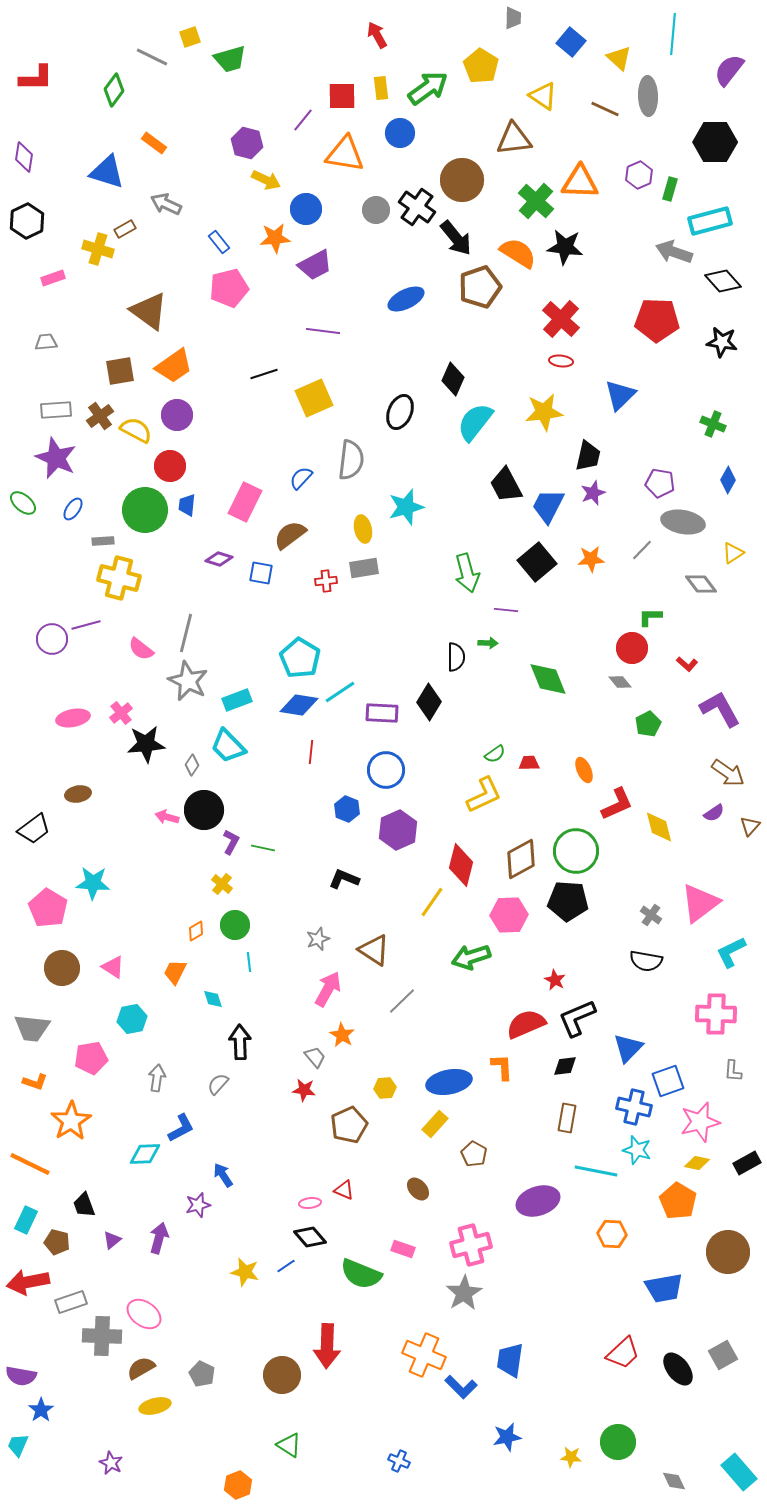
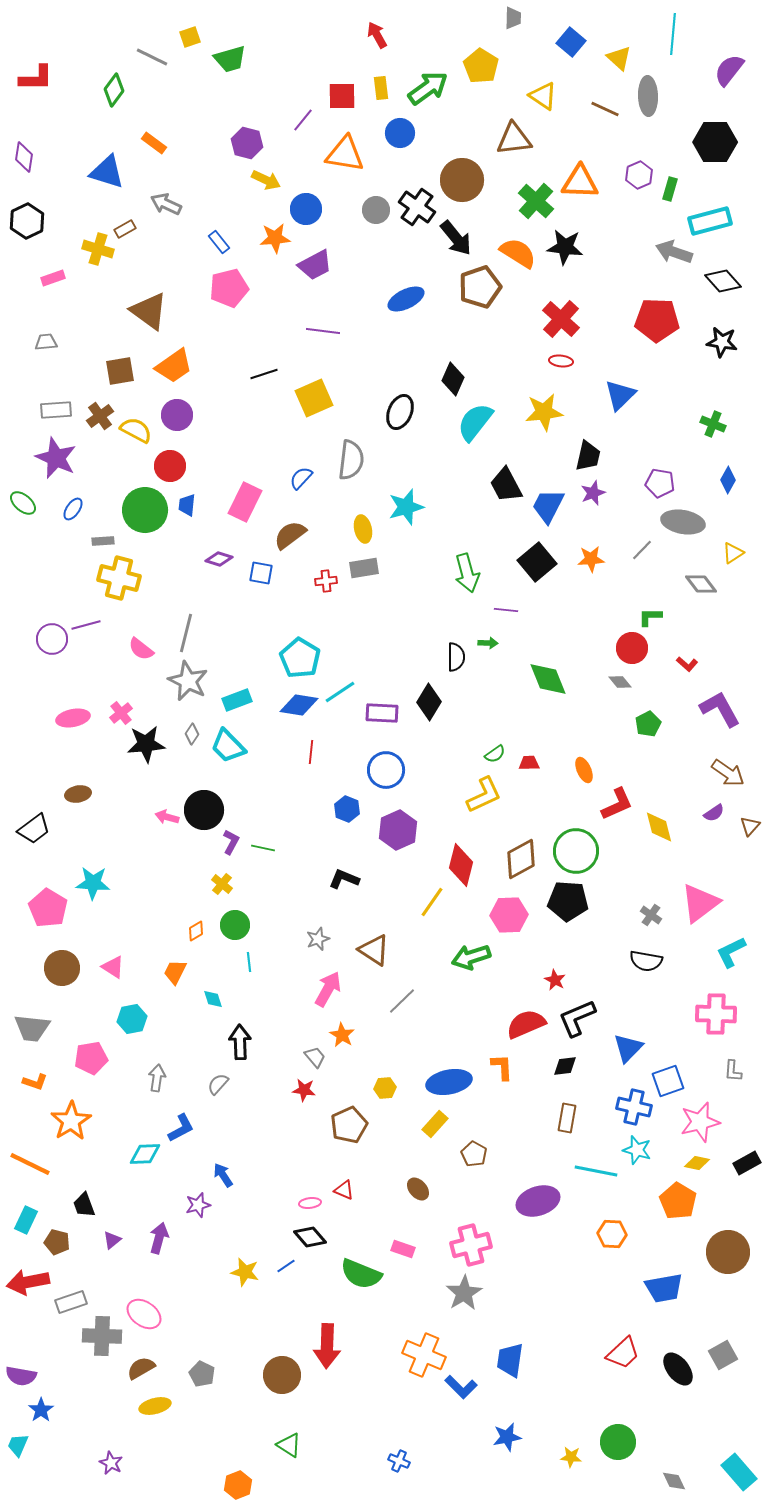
gray diamond at (192, 765): moved 31 px up
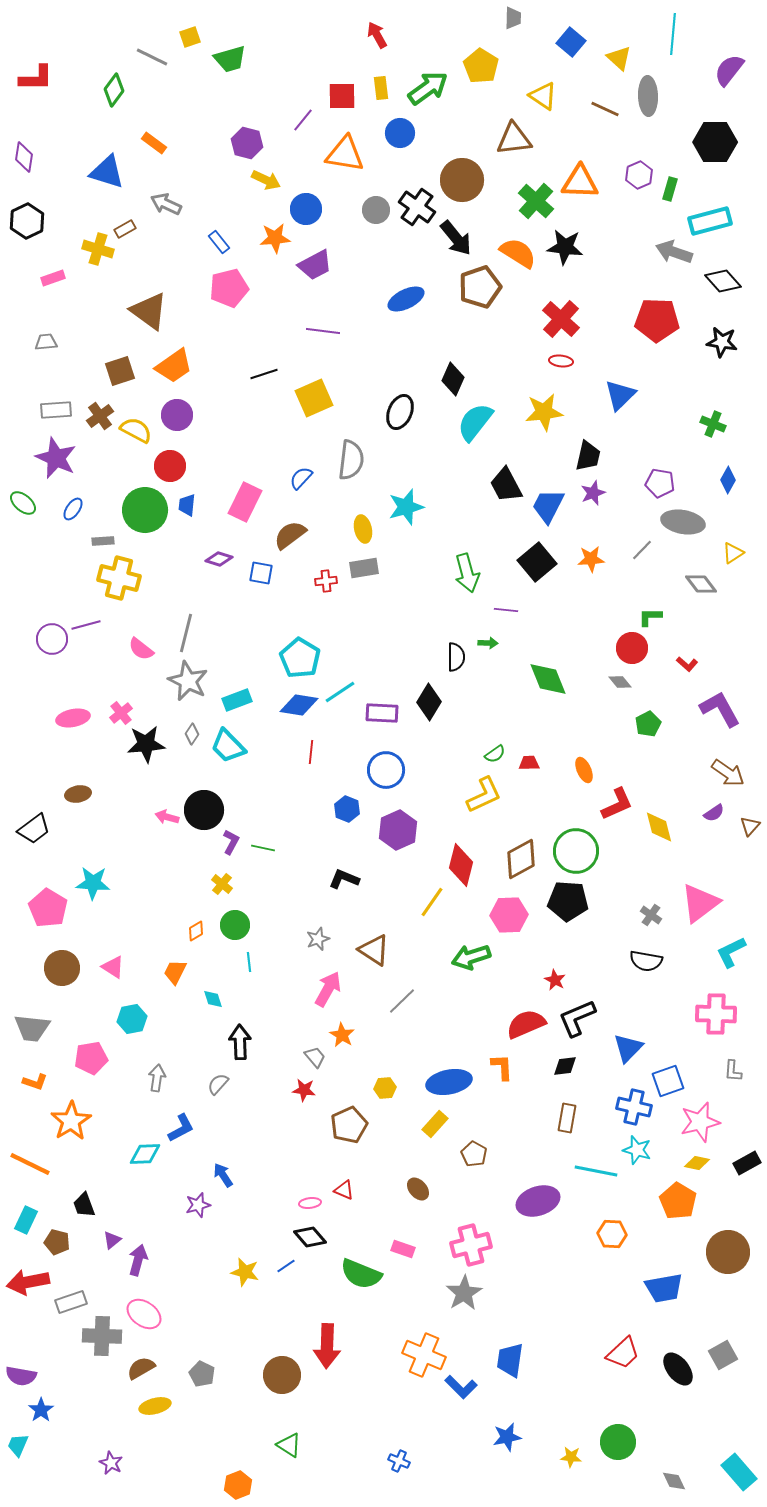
brown square at (120, 371): rotated 8 degrees counterclockwise
purple arrow at (159, 1238): moved 21 px left, 22 px down
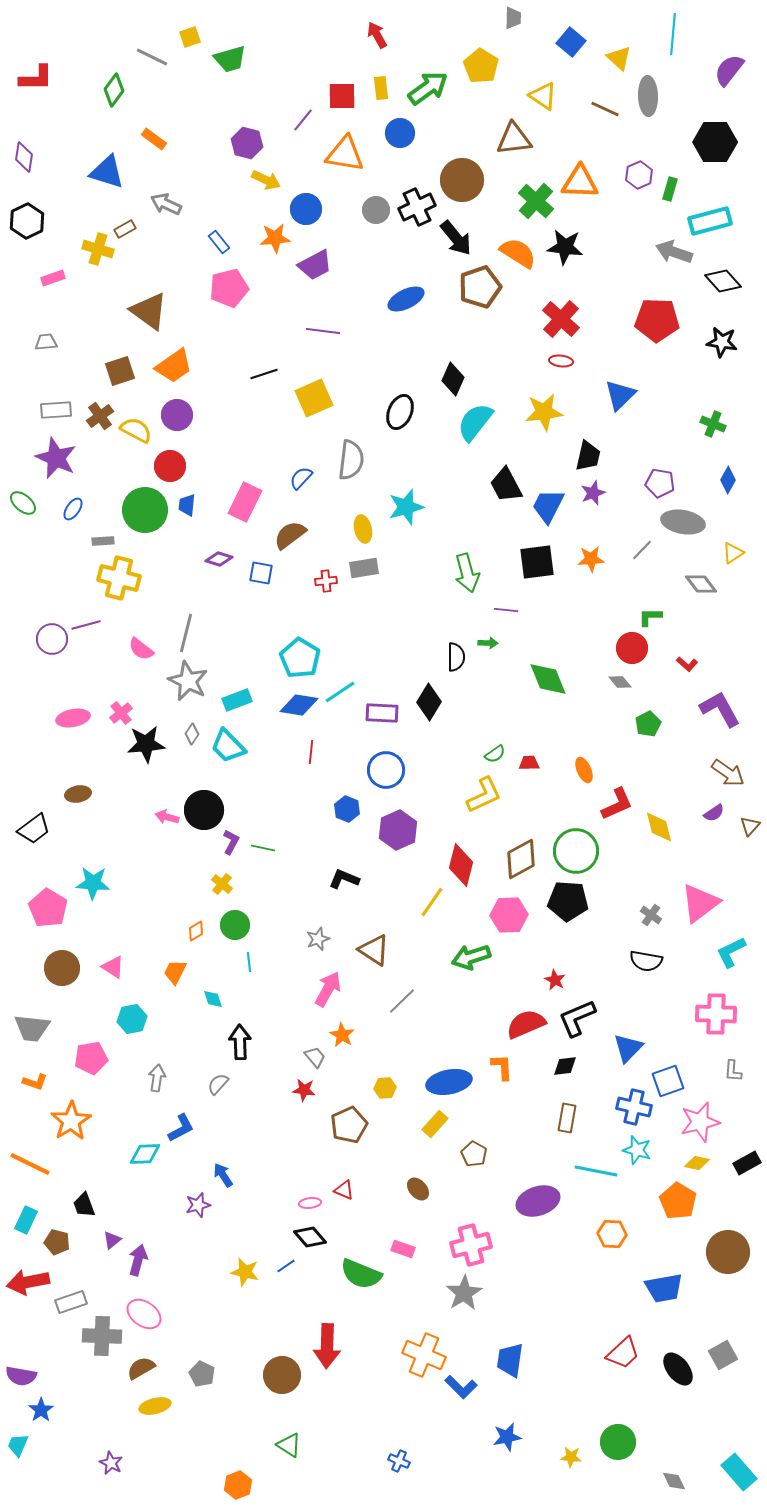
orange rectangle at (154, 143): moved 4 px up
black cross at (417, 207): rotated 30 degrees clockwise
black square at (537, 562): rotated 33 degrees clockwise
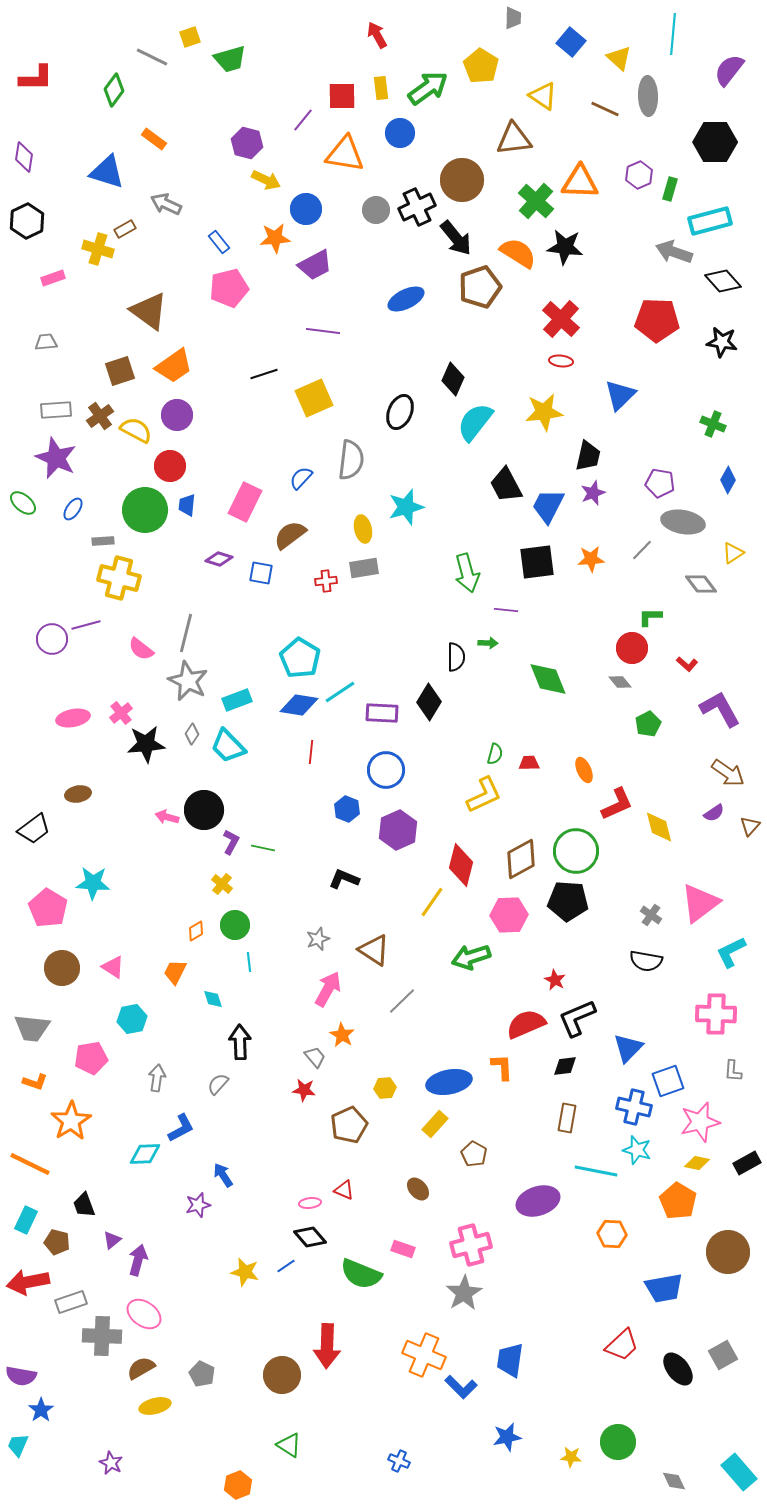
green semicircle at (495, 754): rotated 40 degrees counterclockwise
red trapezoid at (623, 1353): moved 1 px left, 8 px up
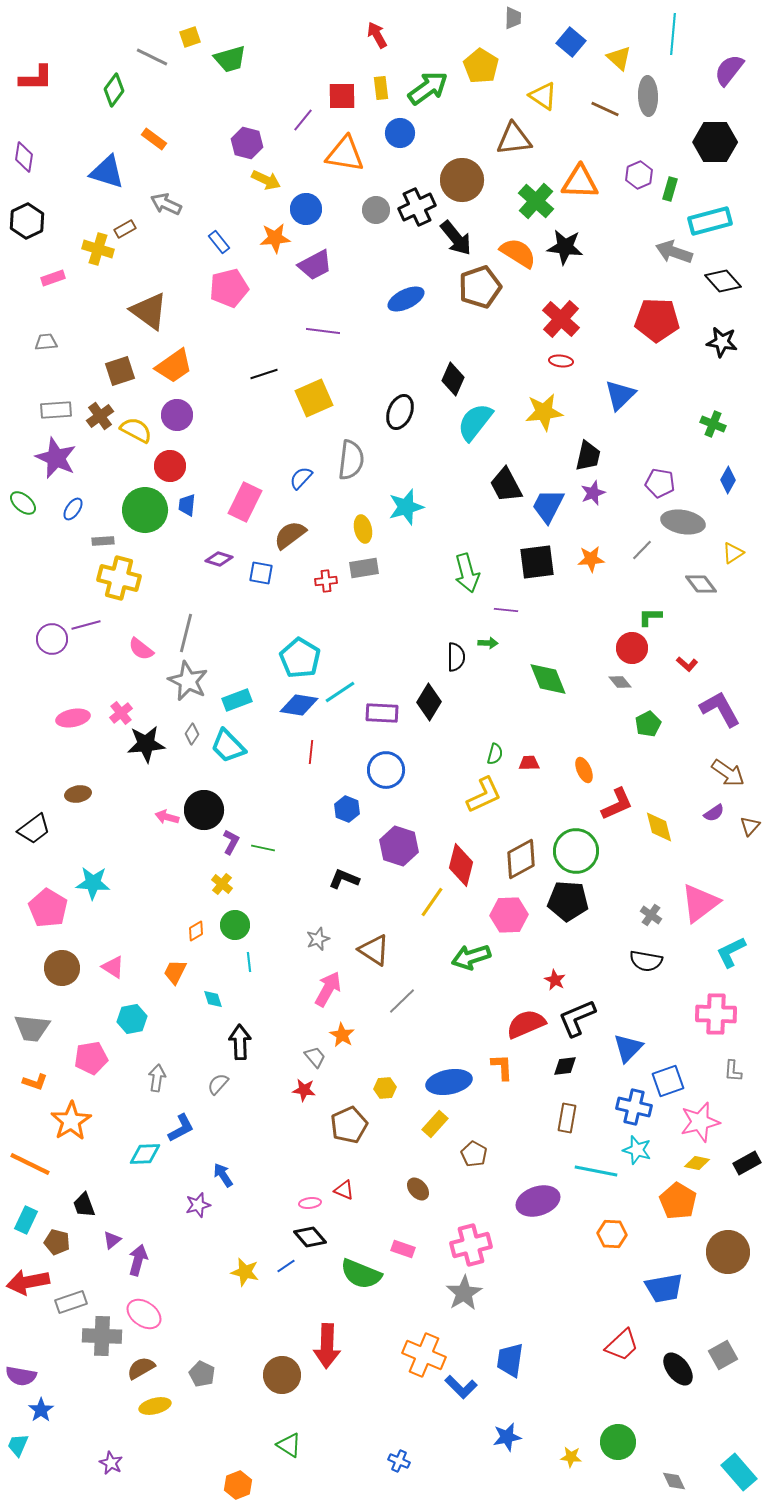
purple hexagon at (398, 830): moved 1 px right, 16 px down; rotated 18 degrees counterclockwise
